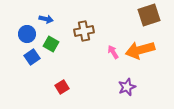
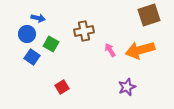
blue arrow: moved 8 px left, 1 px up
pink arrow: moved 3 px left, 2 px up
blue square: rotated 21 degrees counterclockwise
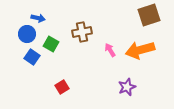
brown cross: moved 2 px left, 1 px down
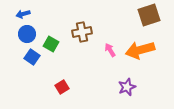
blue arrow: moved 15 px left, 4 px up; rotated 152 degrees clockwise
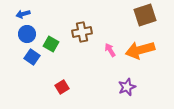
brown square: moved 4 px left
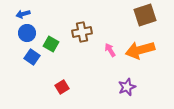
blue circle: moved 1 px up
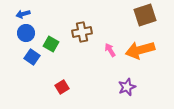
blue circle: moved 1 px left
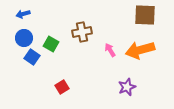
brown square: rotated 20 degrees clockwise
blue circle: moved 2 px left, 5 px down
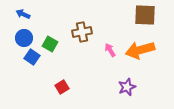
blue arrow: rotated 40 degrees clockwise
green square: moved 1 px left
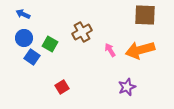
brown cross: rotated 18 degrees counterclockwise
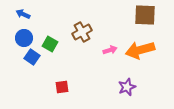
pink arrow: rotated 104 degrees clockwise
red square: rotated 24 degrees clockwise
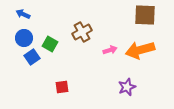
blue square: rotated 21 degrees clockwise
